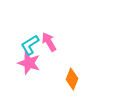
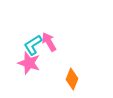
cyan L-shape: moved 3 px right
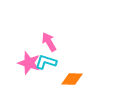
cyan L-shape: moved 13 px right, 17 px down; rotated 50 degrees clockwise
orange diamond: rotated 70 degrees clockwise
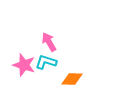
pink star: moved 5 px left, 2 px down
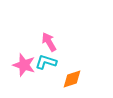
orange diamond: rotated 20 degrees counterclockwise
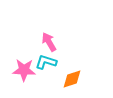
pink star: moved 5 px down; rotated 15 degrees counterclockwise
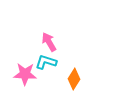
pink star: moved 1 px right, 4 px down
orange diamond: moved 2 px right; rotated 40 degrees counterclockwise
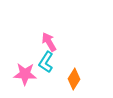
cyan L-shape: rotated 75 degrees counterclockwise
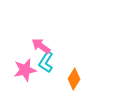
pink arrow: moved 8 px left, 4 px down; rotated 24 degrees counterclockwise
pink star: moved 4 px up; rotated 15 degrees counterclockwise
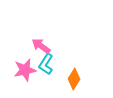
cyan L-shape: moved 2 px down
